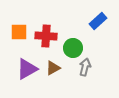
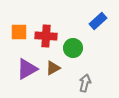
gray arrow: moved 16 px down
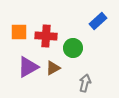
purple triangle: moved 1 px right, 2 px up
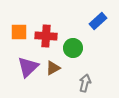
purple triangle: rotated 15 degrees counterclockwise
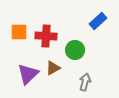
green circle: moved 2 px right, 2 px down
purple triangle: moved 7 px down
gray arrow: moved 1 px up
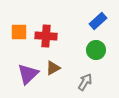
green circle: moved 21 px right
gray arrow: rotated 18 degrees clockwise
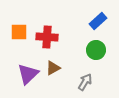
red cross: moved 1 px right, 1 px down
